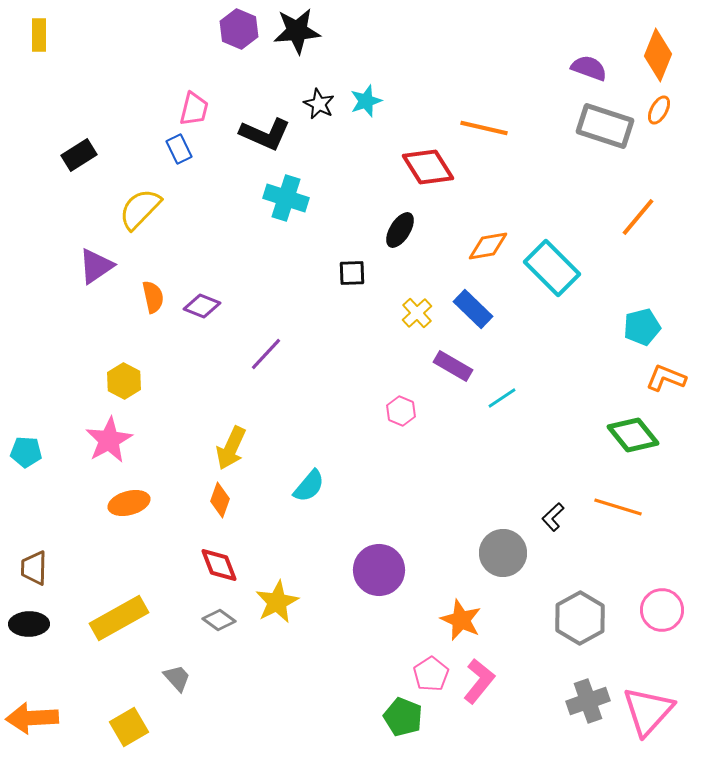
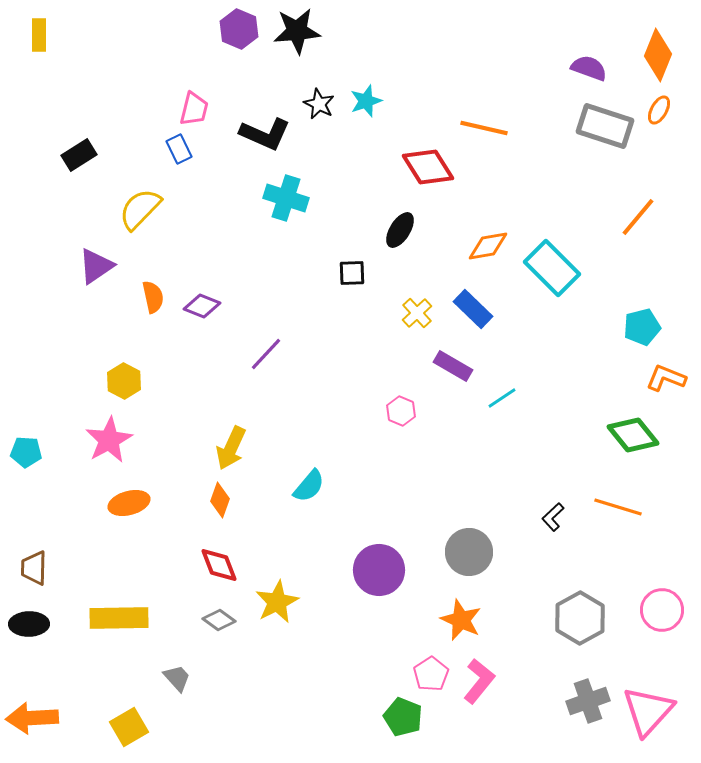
gray circle at (503, 553): moved 34 px left, 1 px up
yellow rectangle at (119, 618): rotated 28 degrees clockwise
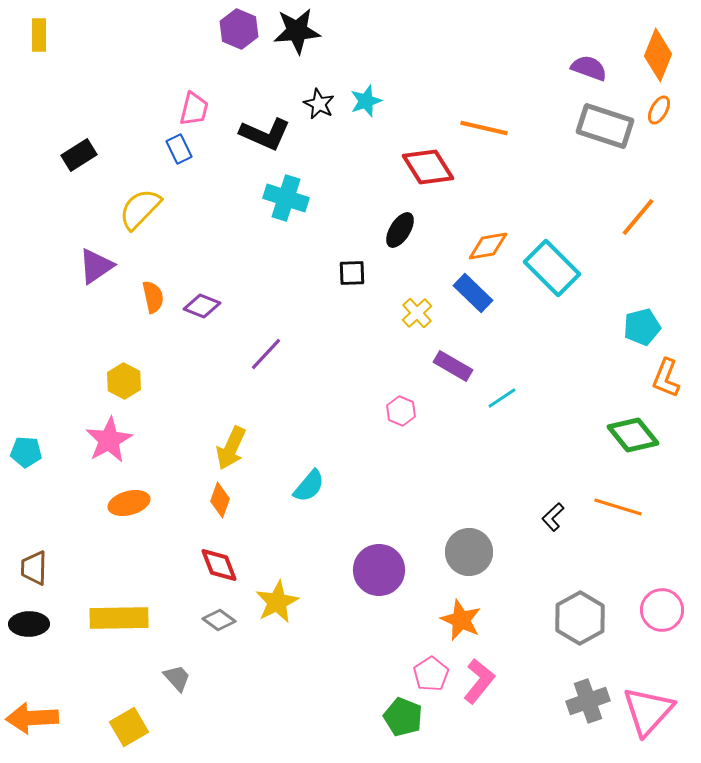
blue rectangle at (473, 309): moved 16 px up
orange L-shape at (666, 378): rotated 90 degrees counterclockwise
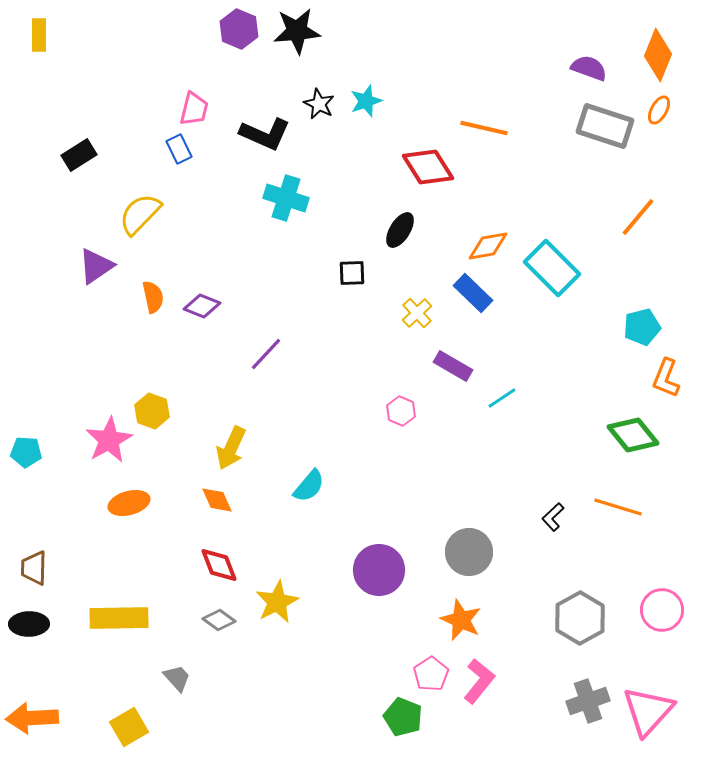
yellow semicircle at (140, 209): moved 5 px down
yellow hexagon at (124, 381): moved 28 px right, 30 px down; rotated 8 degrees counterclockwise
orange diamond at (220, 500): moved 3 px left; rotated 44 degrees counterclockwise
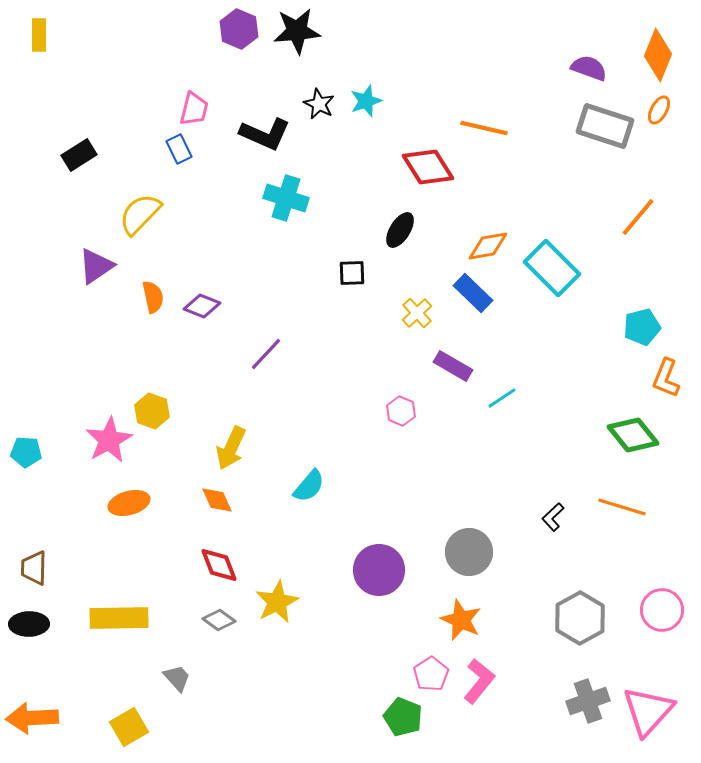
orange line at (618, 507): moved 4 px right
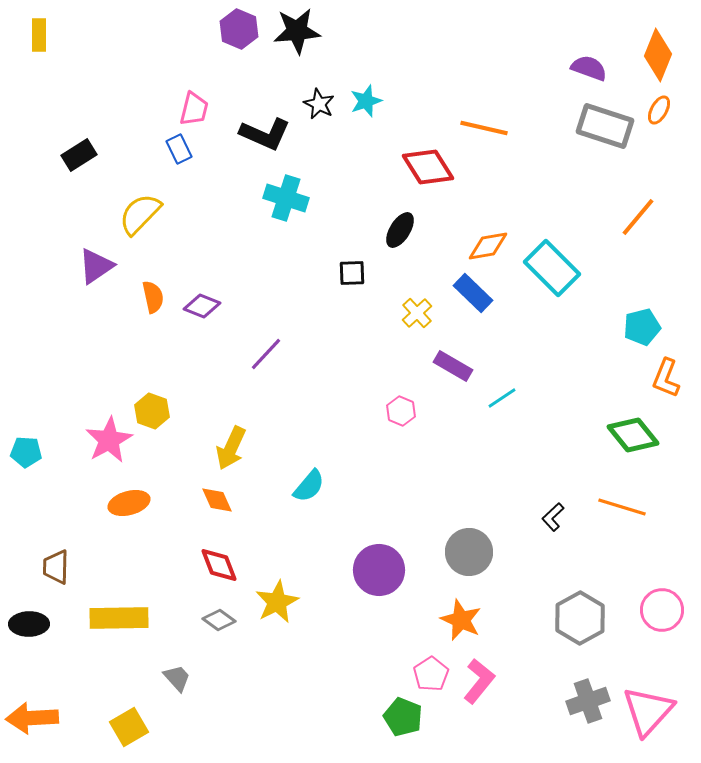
brown trapezoid at (34, 568): moved 22 px right, 1 px up
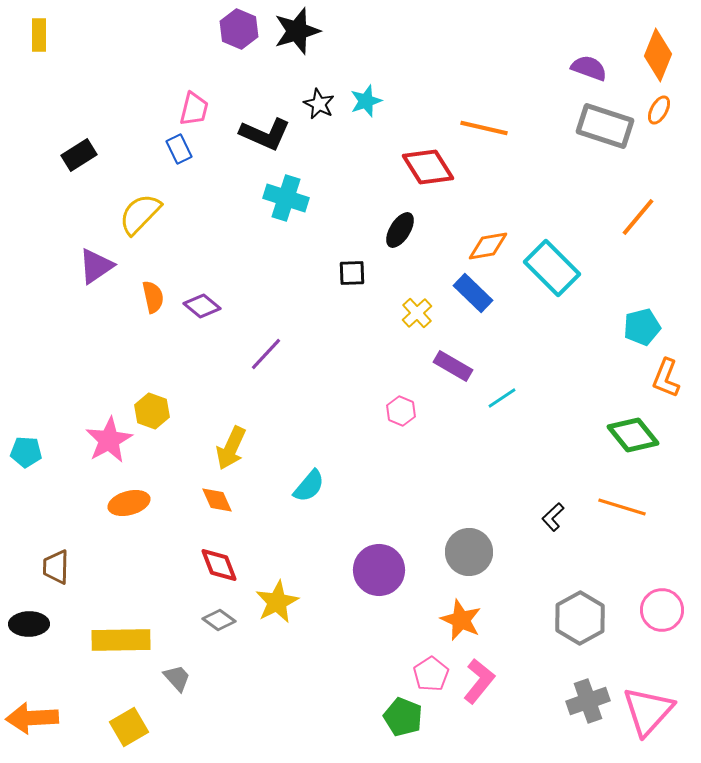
black star at (297, 31): rotated 12 degrees counterclockwise
purple diamond at (202, 306): rotated 18 degrees clockwise
yellow rectangle at (119, 618): moved 2 px right, 22 px down
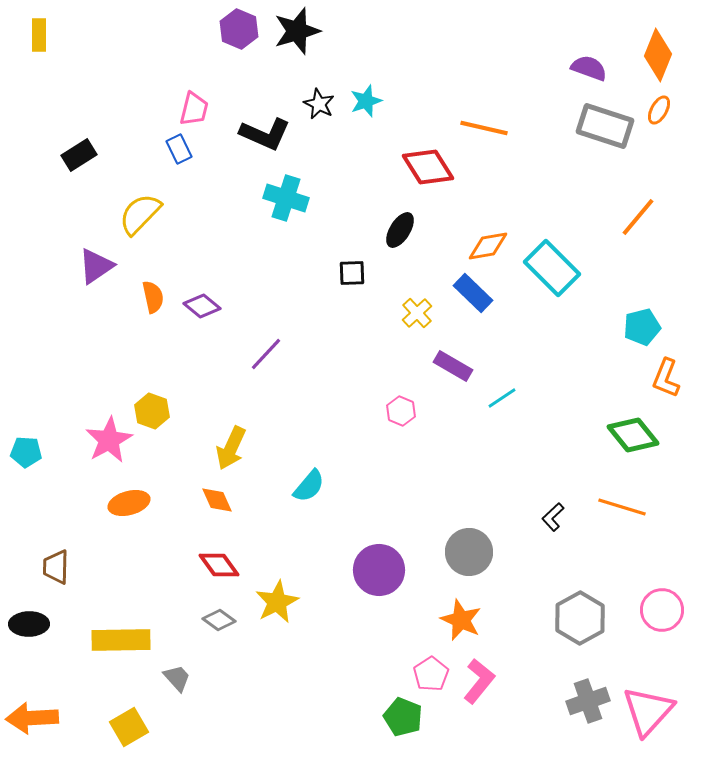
red diamond at (219, 565): rotated 15 degrees counterclockwise
